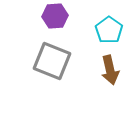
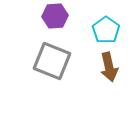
cyan pentagon: moved 3 px left
brown arrow: moved 1 px left, 3 px up
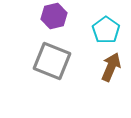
purple hexagon: moved 1 px left; rotated 10 degrees counterclockwise
brown arrow: moved 2 px right; rotated 144 degrees counterclockwise
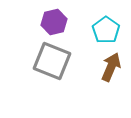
purple hexagon: moved 6 px down
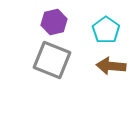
gray square: moved 1 px up
brown arrow: moved 1 px up; rotated 108 degrees counterclockwise
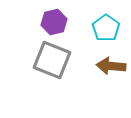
cyan pentagon: moved 2 px up
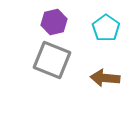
brown arrow: moved 6 px left, 12 px down
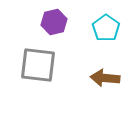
gray square: moved 14 px left, 5 px down; rotated 15 degrees counterclockwise
